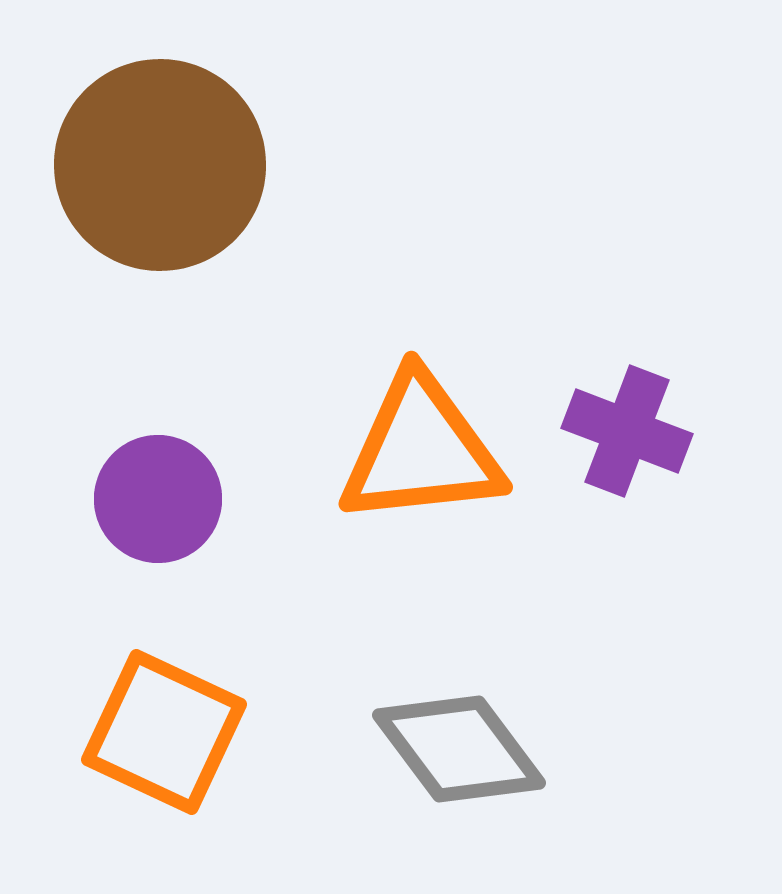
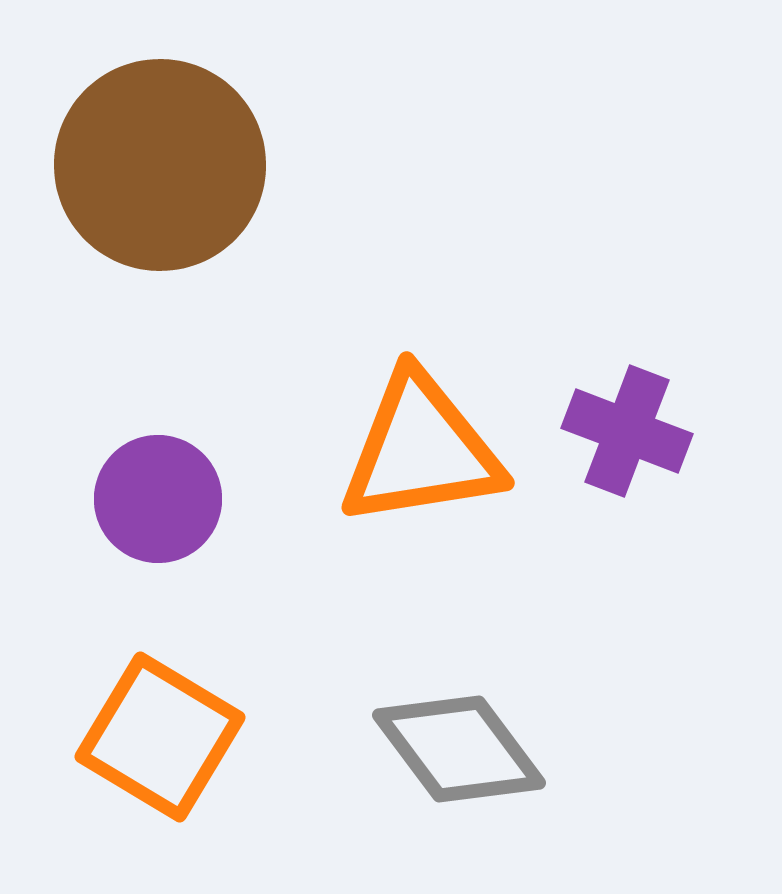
orange triangle: rotated 3 degrees counterclockwise
orange square: moved 4 px left, 5 px down; rotated 6 degrees clockwise
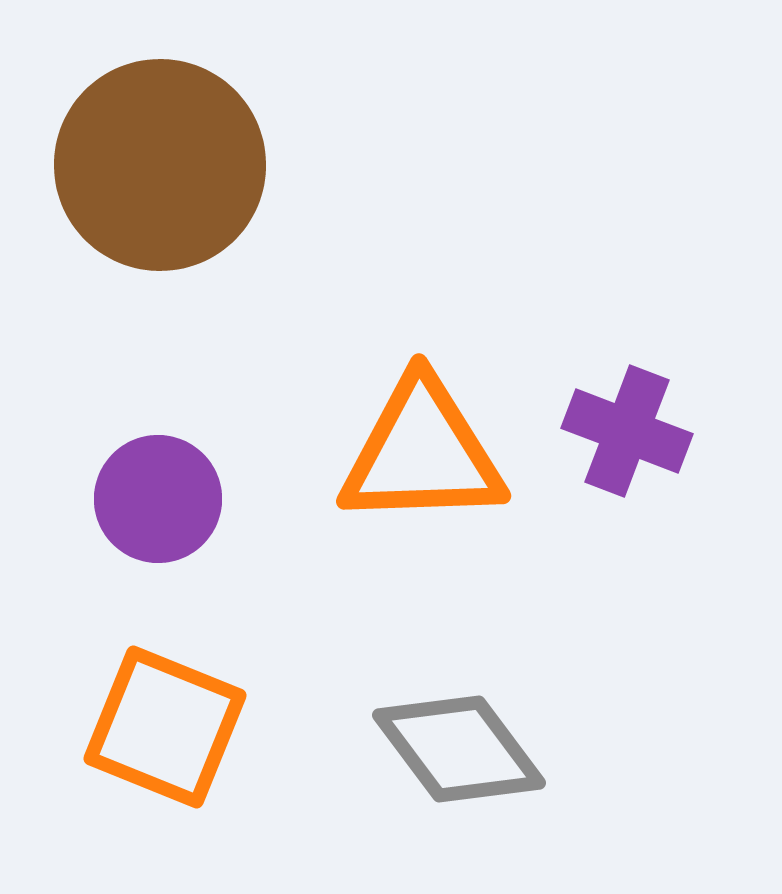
orange triangle: moved 1 px right, 3 px down; rotated 7 degrees clockwise
orange square: moved 5 px right, 10 px up; rotated 9 degrees counterclockwise
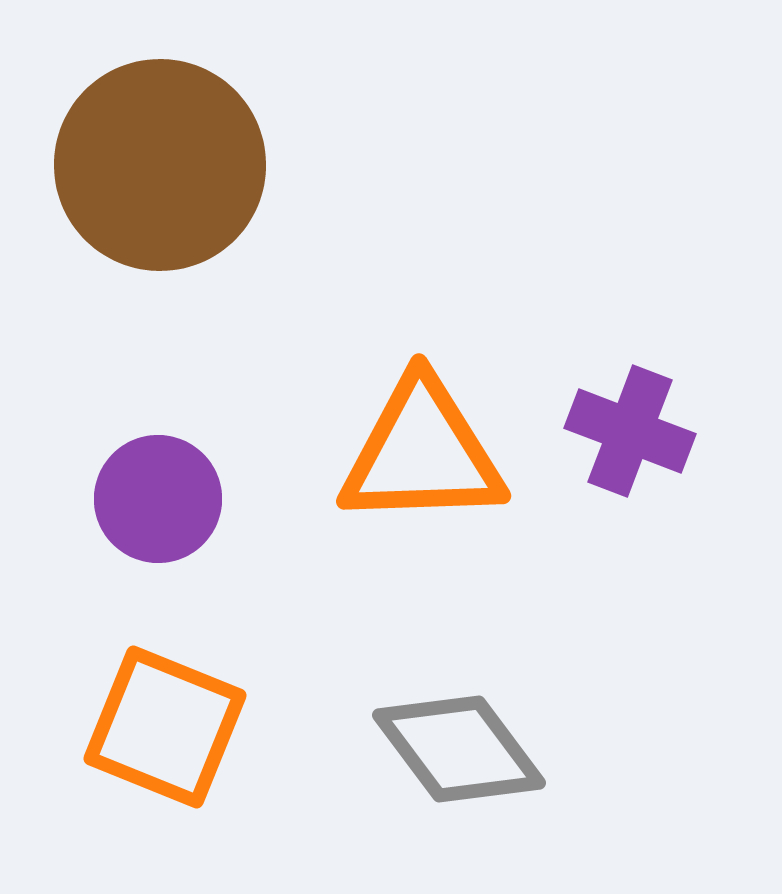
purple cross: moved 3 px right
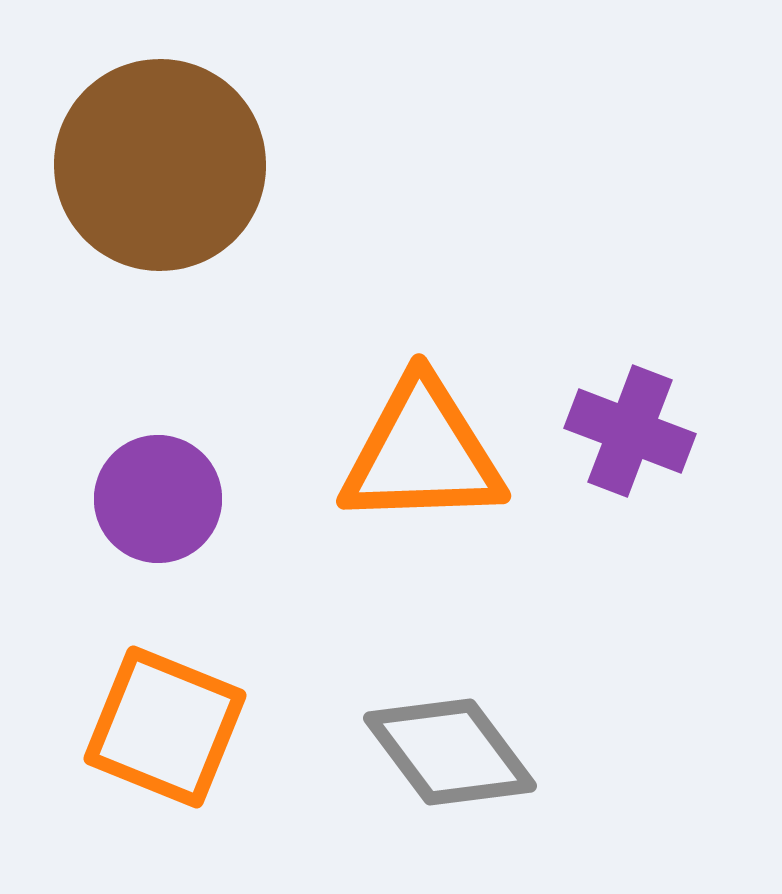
gray diamond: moved 9 px left, 3 px down
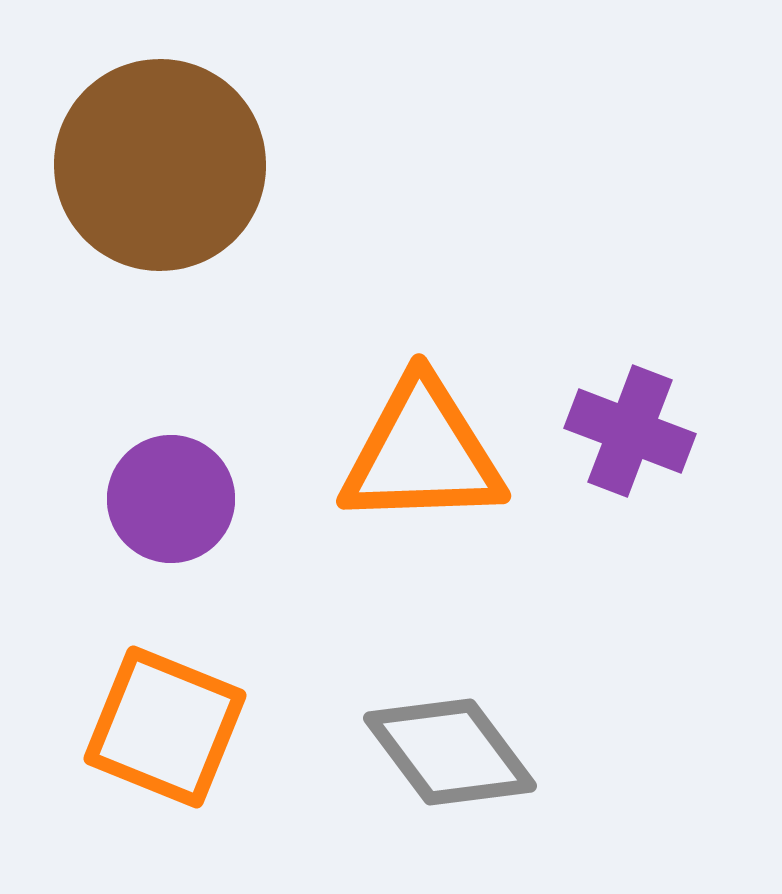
purple circle: moved 13 px right
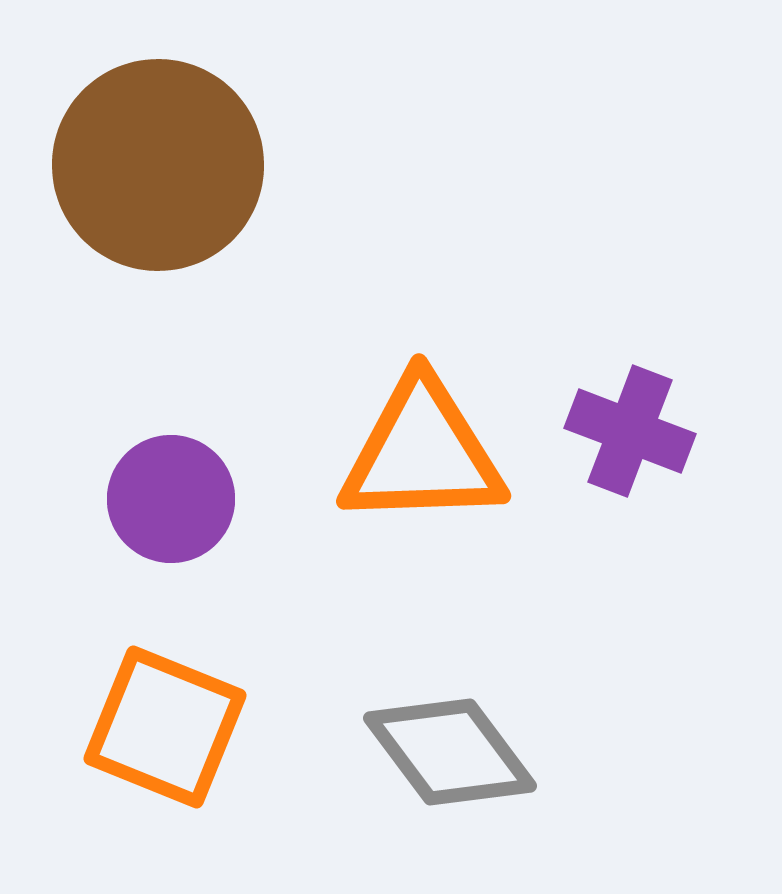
brown circle: moved 2 px left
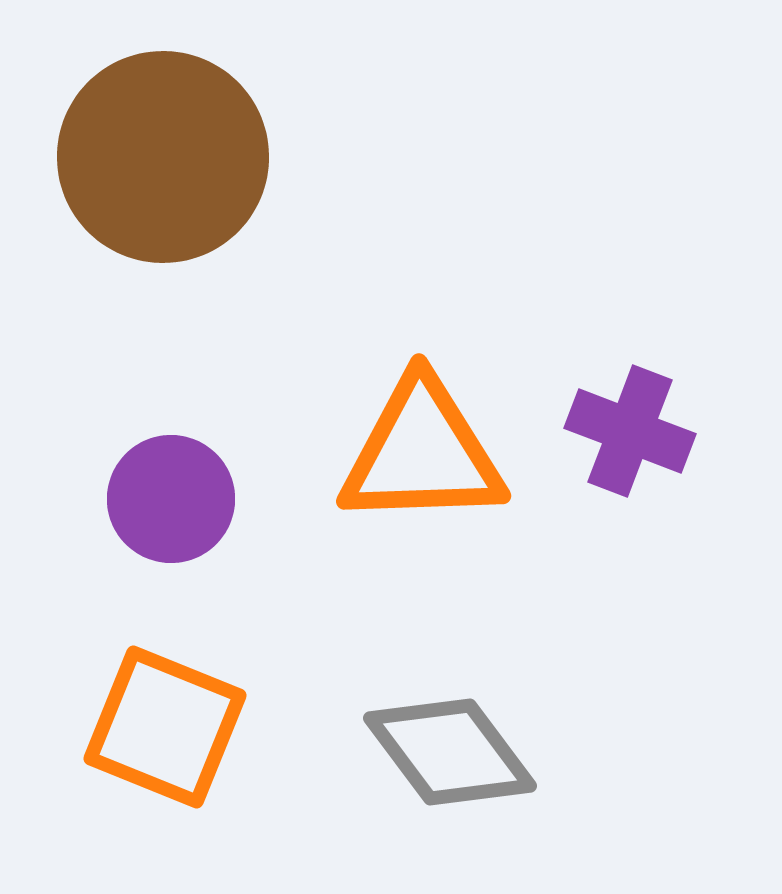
brown circle: moved 5 px right, 8 px up
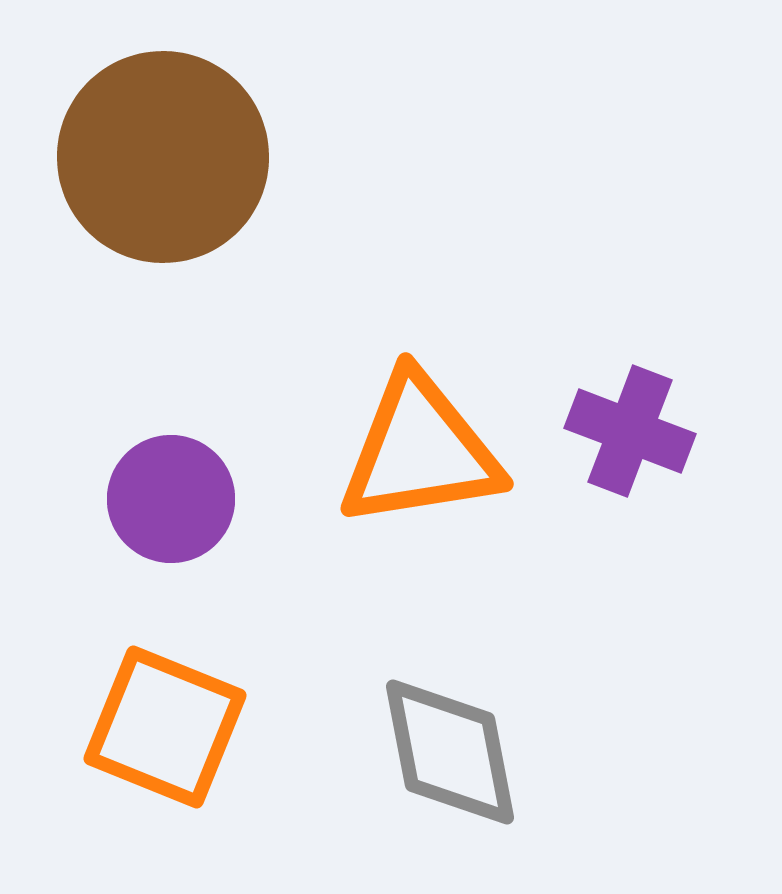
orange triangle: moved 2 px left, 2 px up; rotated 7 degrees counterclockwise
gray diamond: rotated 26 degrees clockwise
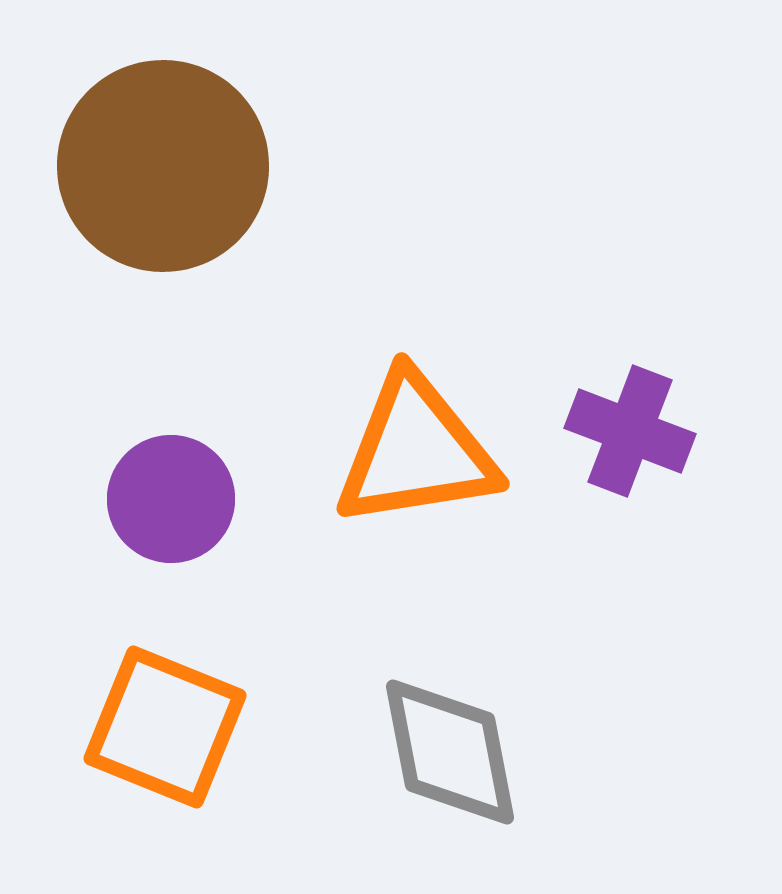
brown circle: moved 9 px down
orange triangle: moved 4 px left
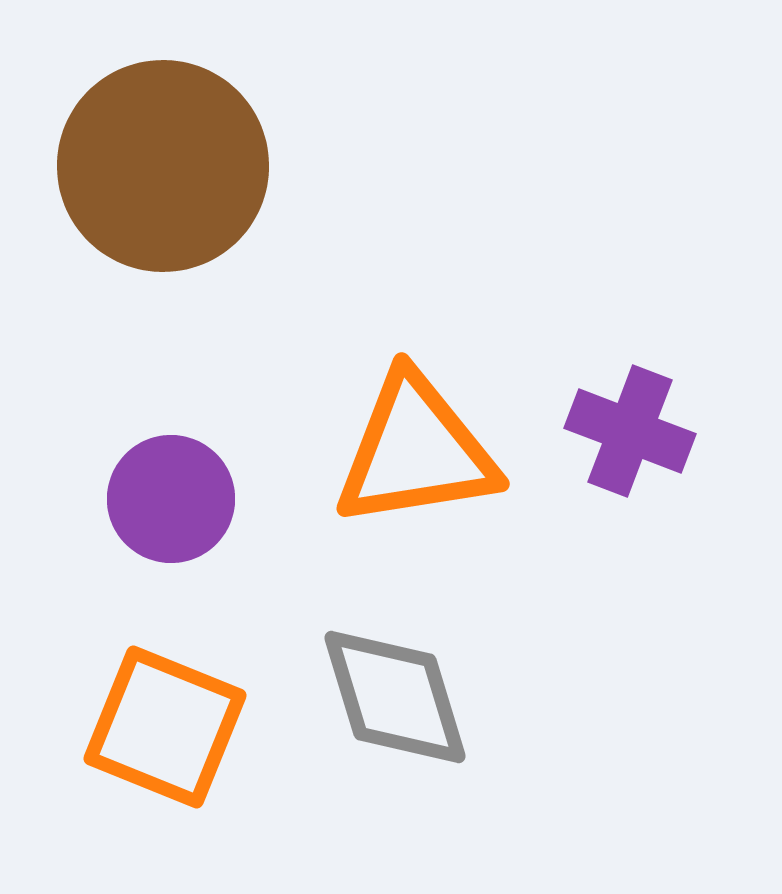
gray diamond: moved 55 px left, 55 px up; rotated 6 degrees counterclockwise
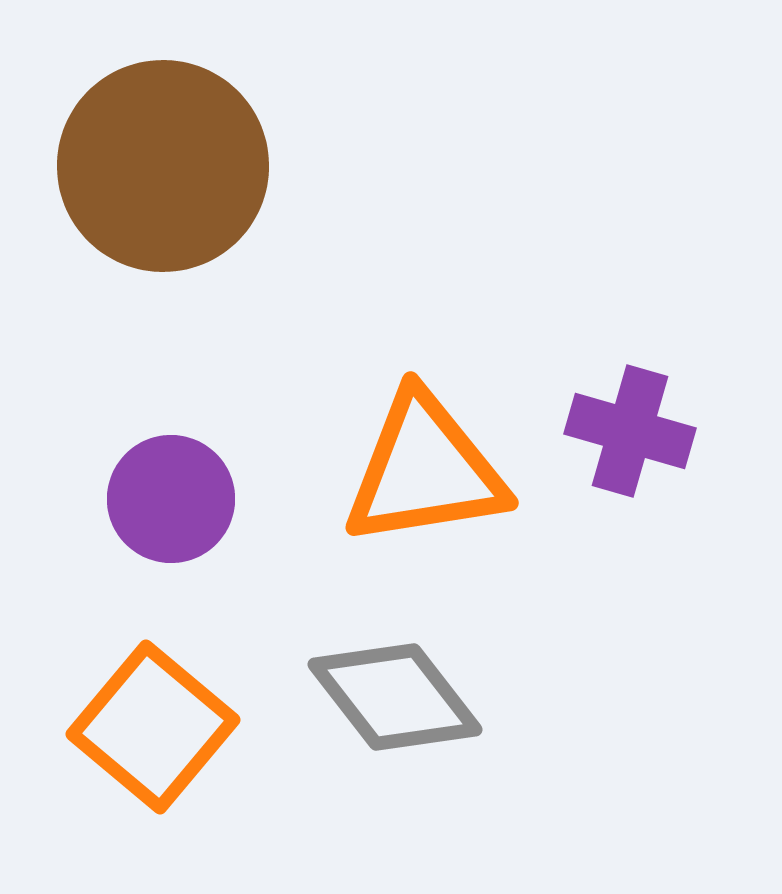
purple cross: rotated 5 degrees counterclockwise
orange triangle: moved 9 px right, 19 px down
gray diamond: rotated 21 degrees counterclockwise
orange square: moved 12 px left; rotated 18 degrees clockwise
